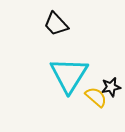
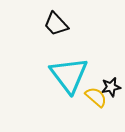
cyan triangle: rotated 9 degrees counterclockwise
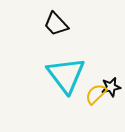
cyan triangle: moved 3 px left
yellow semicircle: moved 3 px up; rotated 85 degrees counterclockwise
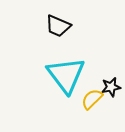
black trapezoid: moved 2 px right, 2 px down; rotated 24 degrees counterclockwise
yellow semicircle: moved 4 px left, 5 px down
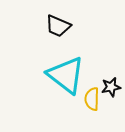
cyan triangle: rotated 15 degrees counterclockwise
yellow semicircle: rotated 45 degrees counterclockwise
